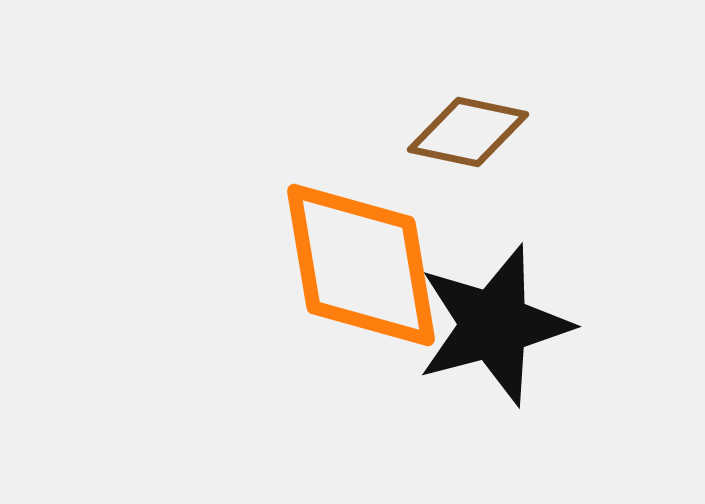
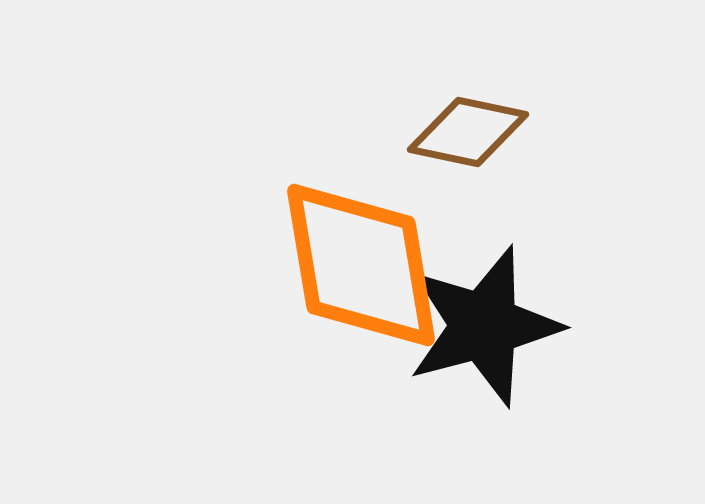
black star: moved 10 px left, 1 px down
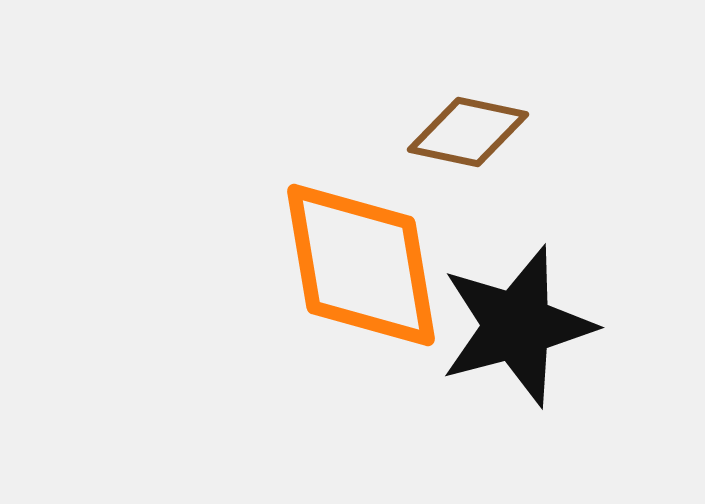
black star: moved 33 px right
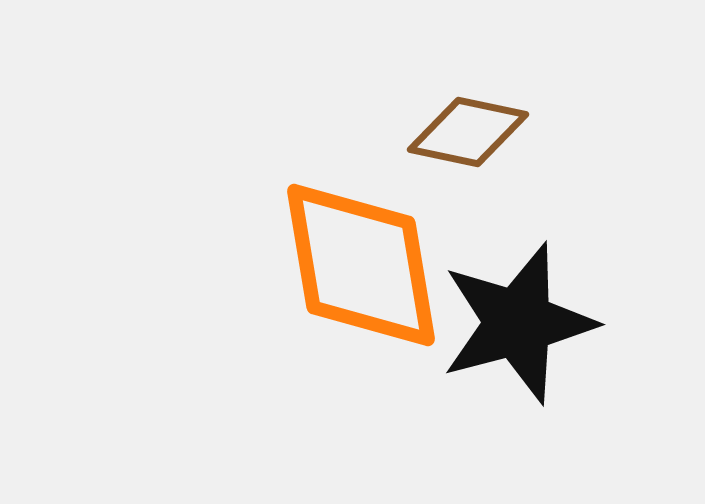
black star: moved 1 px right, 3 px up
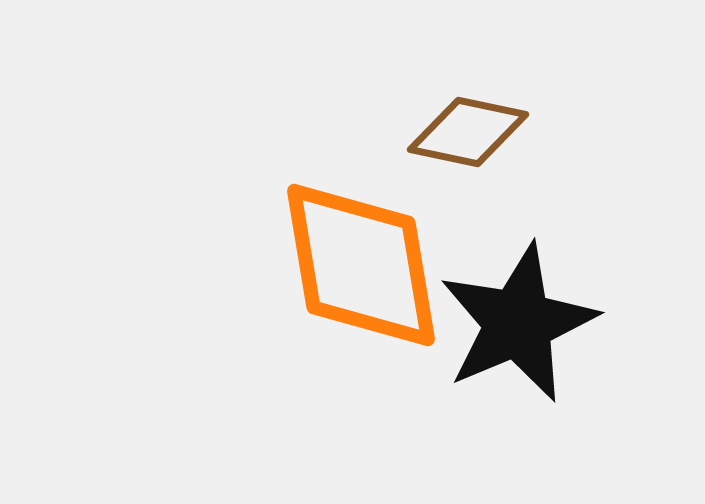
black star: rotated 8 degrees counterclockwise
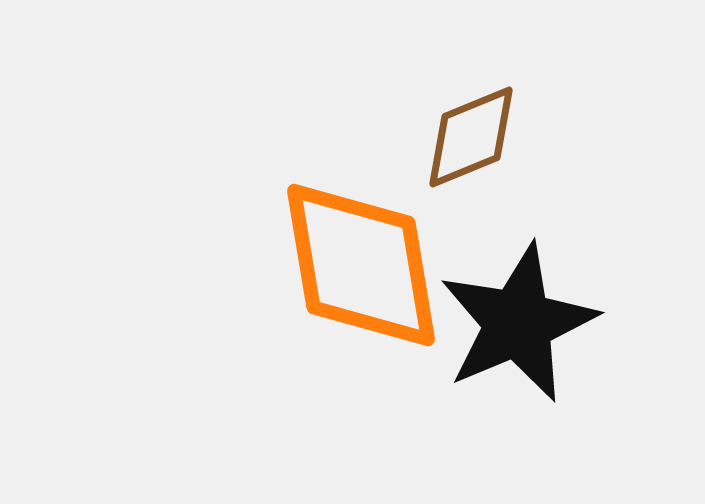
brown diamond: moved 3 px right, 5 px down; rotated 34 degrees counterclockwise
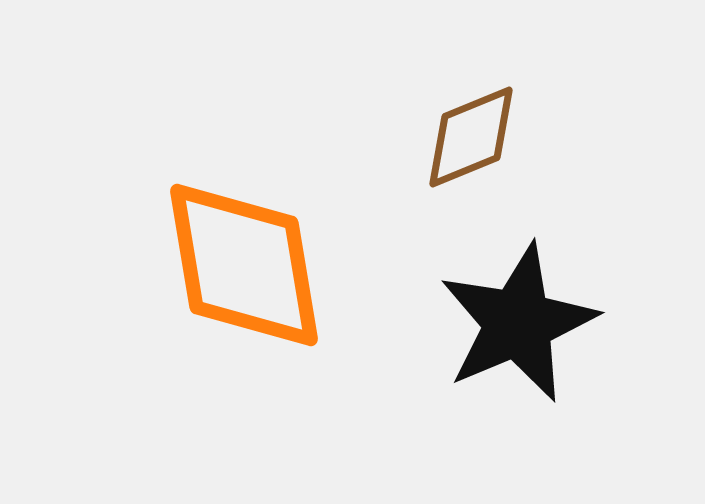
orange diamond: moved 117 px left
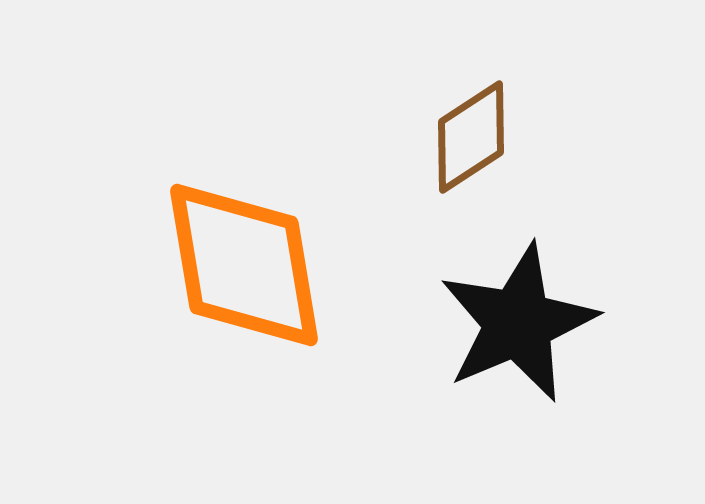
brown diamond: rotated 11 degrees counterclockwise
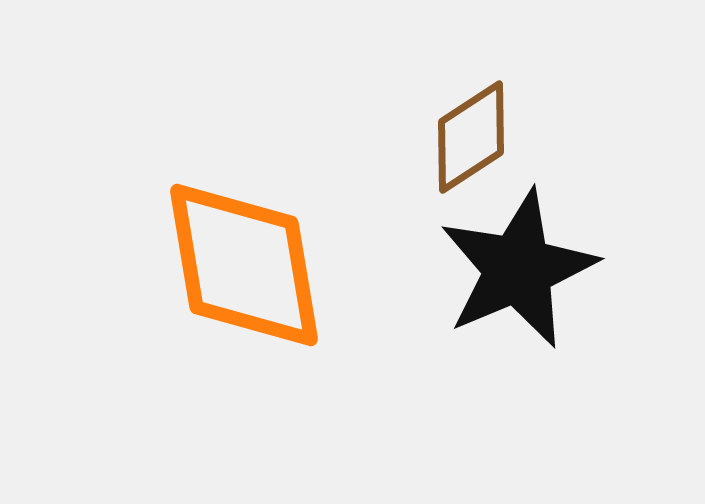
black star: moved 54 px up
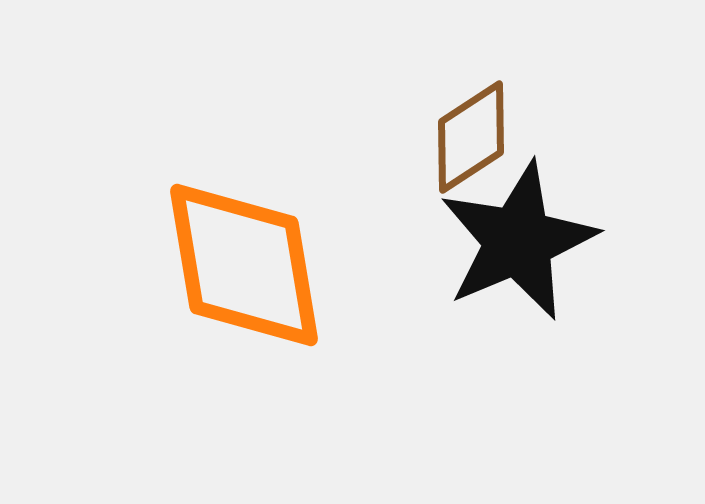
black star: moved 28 px up
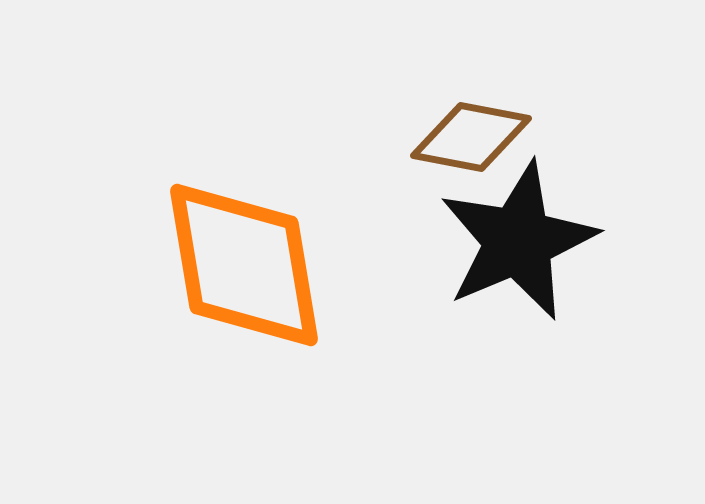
brown diamond: rotated 44 degrees clockwise
